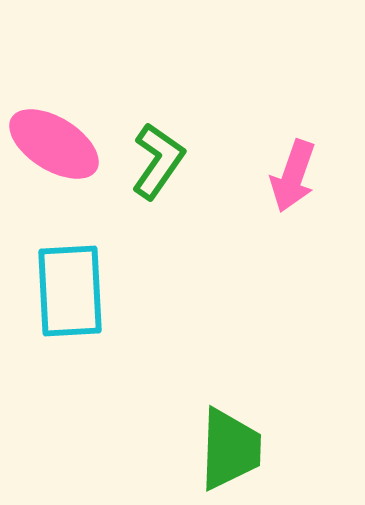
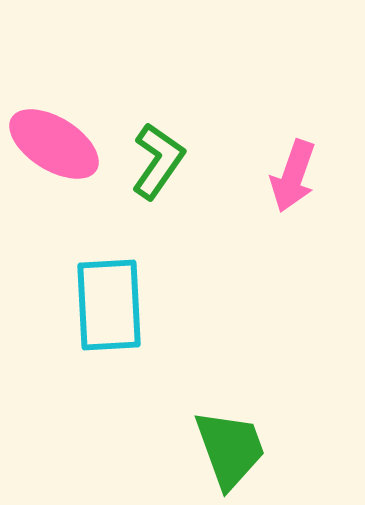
cyan rectangle: moved 39 px right, 14 px down
green trapezoid: rotated 22 degrees counterclockwise
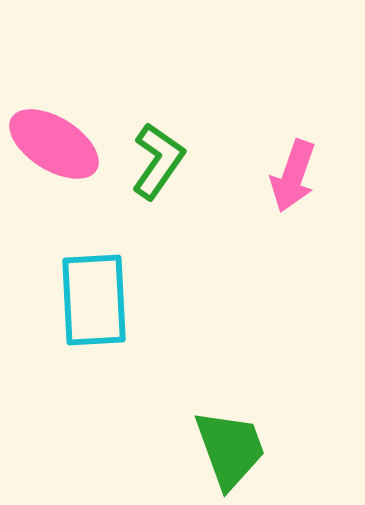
cyan rectangle: moved 15 px left, 5 px up
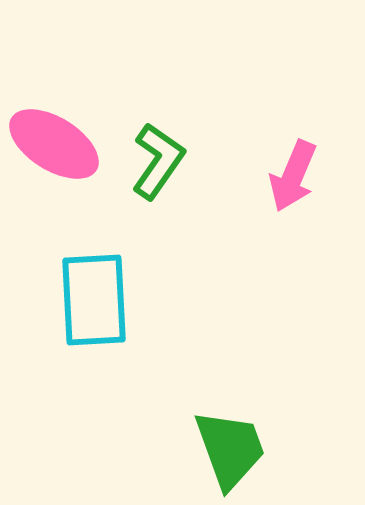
pink arrow: rotated 4 degrees clockwise
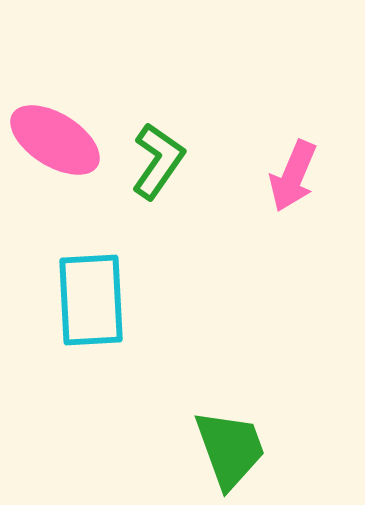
pink ellipse: moved 1 px right, 4 px up
cyan rectangle: moved 3 px left
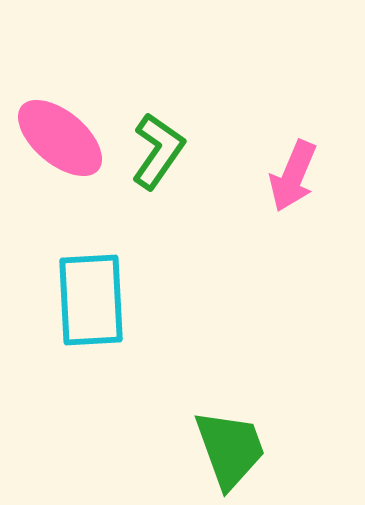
pink ellipse: moved 5 px right, 2 px up; rotated 8 degrees clockwise
green L-shape: moved 10 px up
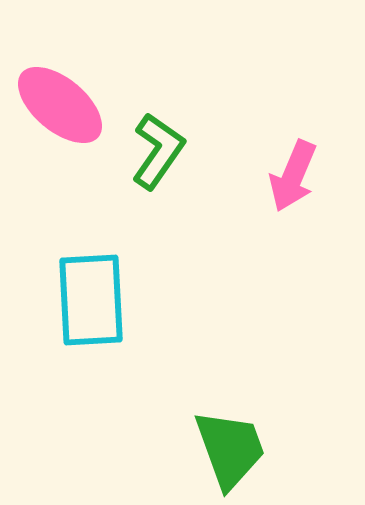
pink ellipse: moved 33 px up
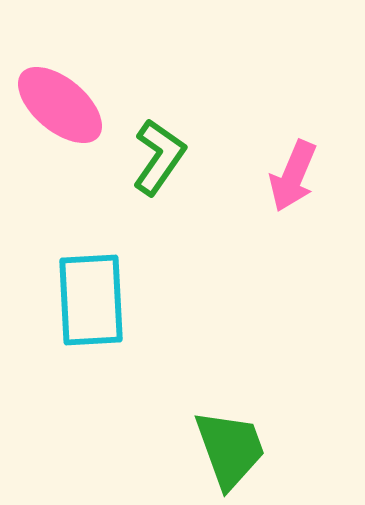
green L-shape: moved 1 px right, 6 px down
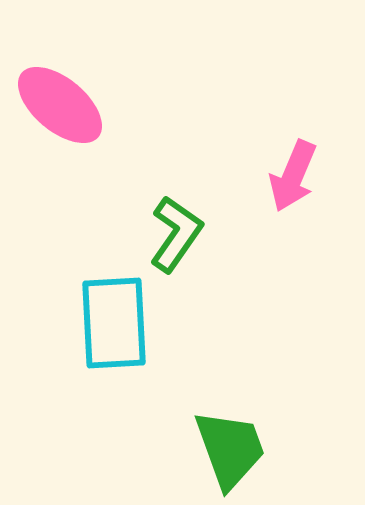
green L-shape: moved 17 px right, 77 px down
cyan rectangle: moved 23 px right, 23 px down
